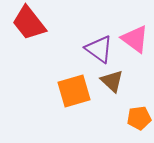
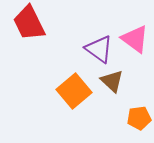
red trapezoid: rotated 12 degrees clockwise
orange square: rotated 24 degrees counterclockwise
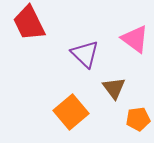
purple triangle: moved 14 px left, 5 px down; rotated 8 degrees clockwise
brown triangle: moved 2 px right, 7 px down; rotated 10 degrees clockwise
orange square: moved 3 px left, 21 px down
orange pentagon: moved 1 px left, 1 px down
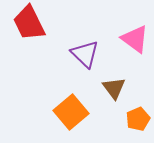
orange pentagon: rotated 15 degrees counterclockwise
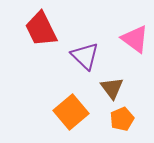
red trapezoid: moved 12 px right, 6 px down
purple triangle: moved 2 px down
brown triangle: moved 2 px left
orange pentagon: moved 16 px left
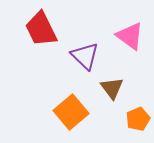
pink triangle: moved 5 px left, 3 px up
orange pentagon: moved 16 px right
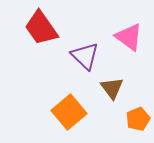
red trapezoid: moved 1 px up; rotated 9 degrees counterclockwise
pink triangle: moved 1 px left, 1 px down
orange square: moved 2 px left
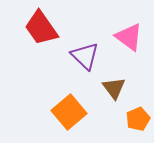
brown triangle: moved 2 px right
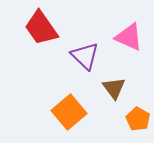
pink triangle: rotated 12 degrees counterclockwise
orange pentagon: rotated 20 degrees counterclockwise
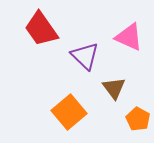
red trapezoid: moved 1 px down
